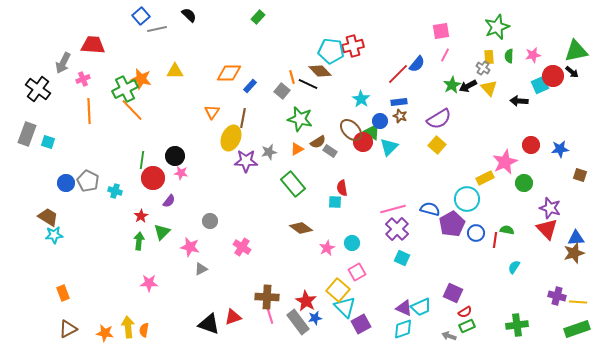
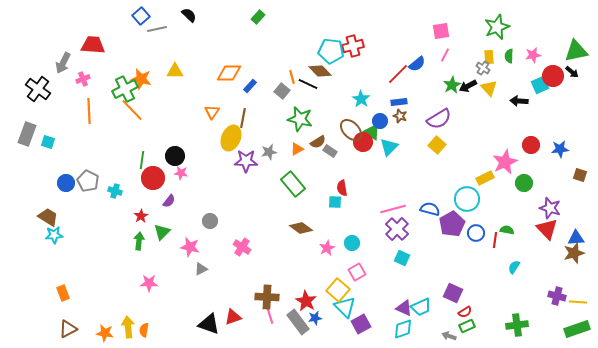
blue semicircle at (417, 64): rotated 12 degrees clockwise
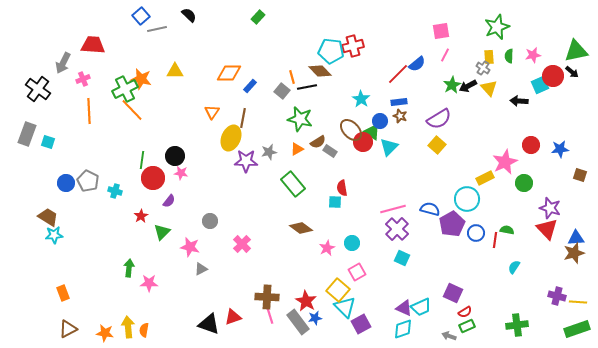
black line at (308, 84): moved 1 px left, 3 px down; rotated 36 degrees counterclockwise
green arrow at (139, 241): moved 10 px left, 27 px down
pink cross at (242, 247): moved 3 px up; rotated 12 degrees clockwise
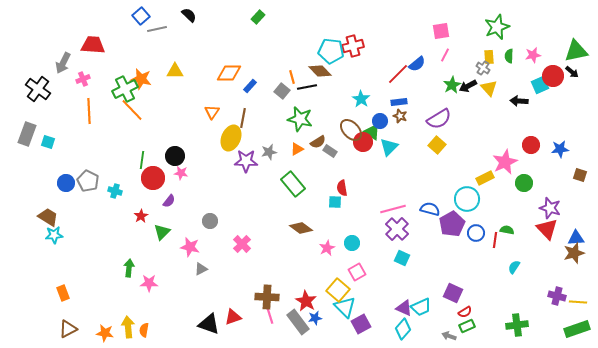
cyan diamond at (403, 329): rotated 30 degrees counterclockwise
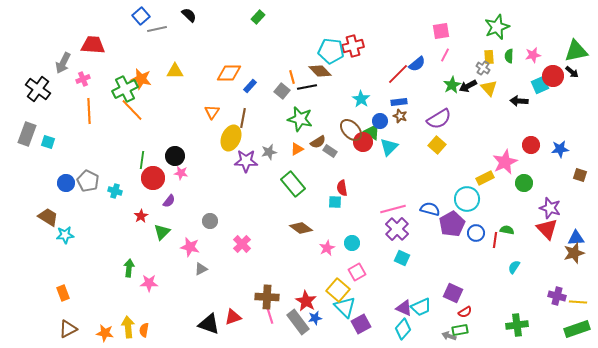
cyan star at (54, 235): moved 11 px right
green rectangle at (467, 326): moved 7 px left, 4 px down; rotated 14 degrees clockwise
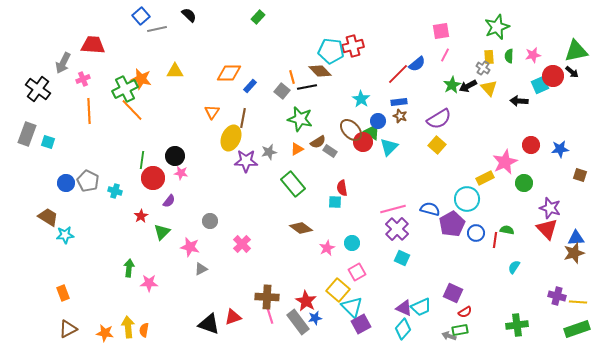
blue circle at (380, 121): moved 2 px left
cyan triangle at (345, 307): moved 7 px right
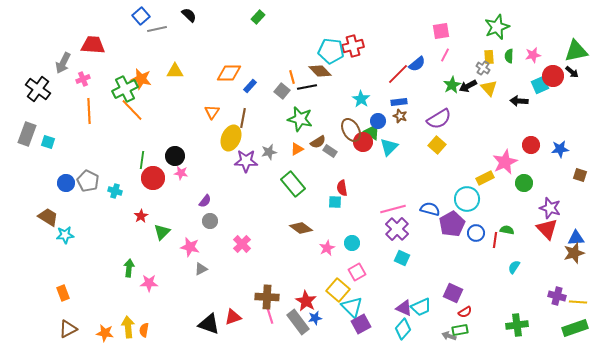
brown ellipse at (351, 130): rotated 15 degrees clockwise
purple semicircle at (169, 201): moved 36 px right
green rectangle at (577, 329): moved 2 px left, 1 px up
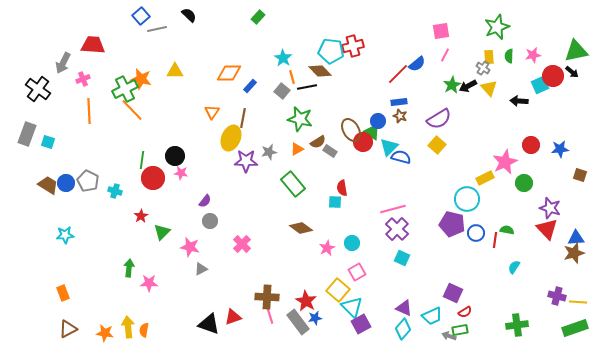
cyan star at (361, 99): moved 78 px left, 41 px up
blue semicircle at (430, 209): moved 29 px left, 52 px up
brown trapezoid at (48, 217): moved 32 px up
purple pentagon at (452, 224): rotated 30 degrees counterclockwise
cyan trapezoid at (421, 307): moved 11 px right, 9 px down
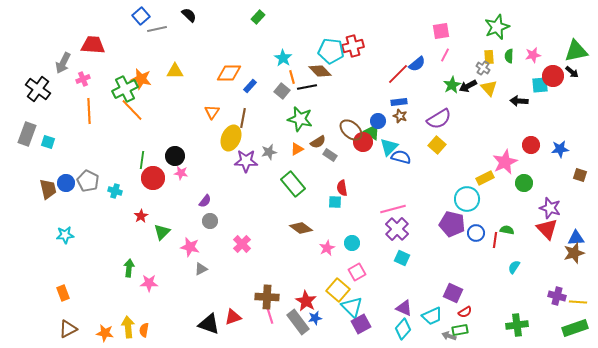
cyan square at (540, 85): rotated 18 degrees clockwise
brown ellipse at (351, 130): rotated 20 degrees counterclockwise
gray rectangle at (330, 151): moved 4 px down
brown trapezoid at (48, 185): moved 4 px down; rotated 45 degrees clockwise
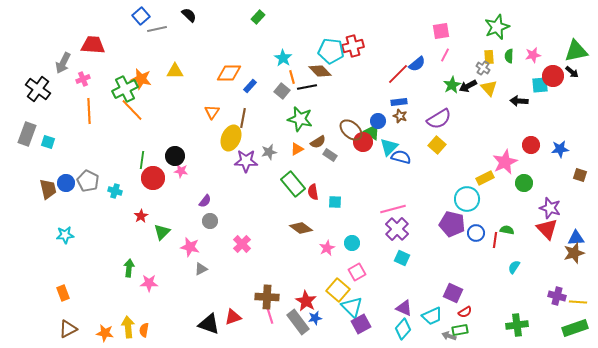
pink star at (181, 173): moved 2 px up
red semicircle at (342, 188): moved 29 px left, 4 px down
